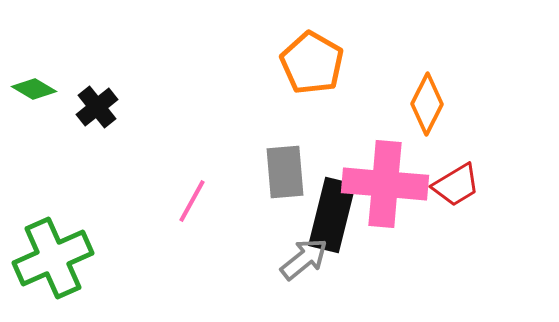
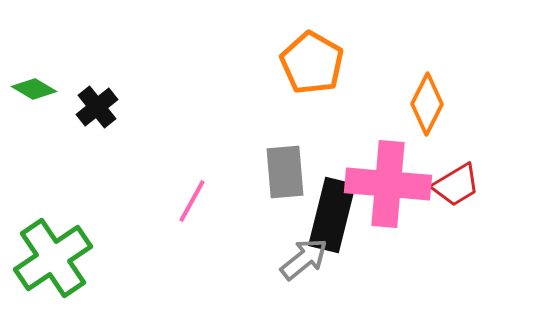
pink cross: moved 3 px right
green cross: rotated 10 degrees counterclockwise
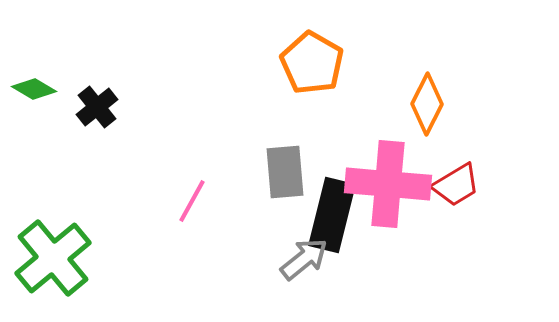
green cross: rotated 6 degrees counterclockwise
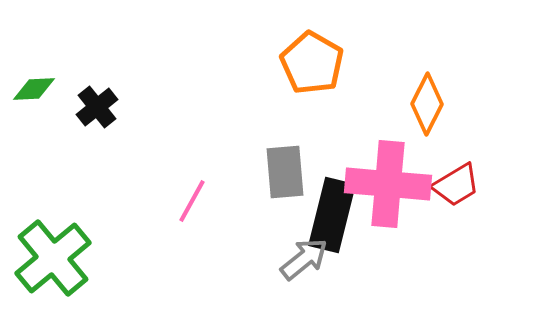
green diamond: rotated 33 degrees counterclockwise
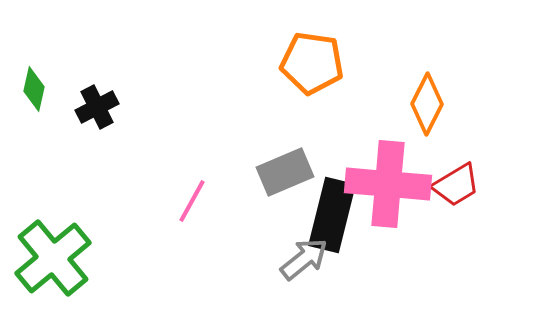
orange pentagon: rotated 22 degrees counterclockwise
green diamond: rotated 75 degrees counterclockwise
black cross: rotated 12 degrees clockwise
gray rectangle: rotated 72 degrees clockwise
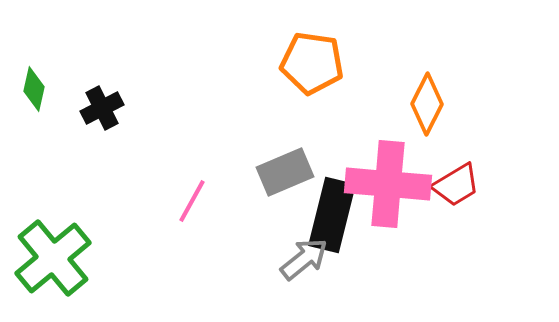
black cross: moved 5 px right, 1 px down
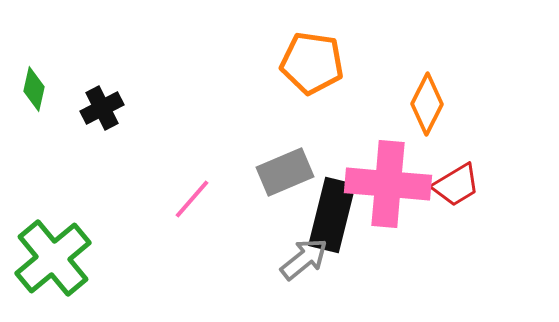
pink line: moved 2 px up; rotated 12 degrees clockwise
